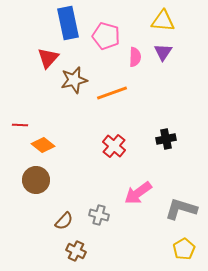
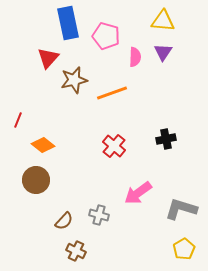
red line: moved 2 px left, 5 px up; rotated 70 degrees counterclockwise
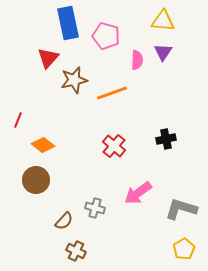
pink semicircle: moved 2 px right, 3 px down
gray cross: moved 4 px left, 7 px up
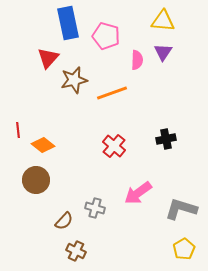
red line: moved 10 px down; rotated 28 degrees counterclockwise
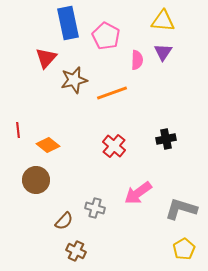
pink pentagon: rotated 12 degrees clockwise
red triangle: moved 2 px left
orange diamond: moved 5 px right
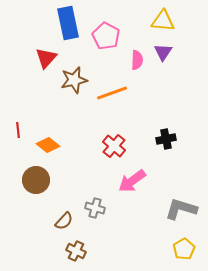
pink arrow: moved 6 px left, 12 px up
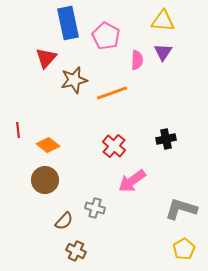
brown circle: moved 9 px right
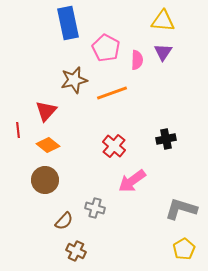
pink pentagon: moved 12 px down
red triangle: moved 53 px down
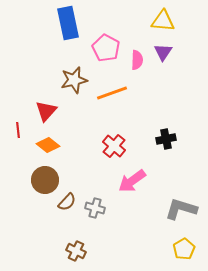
brown semicircle: moved 3 px right, 19 px up
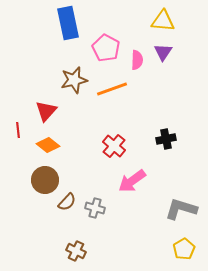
orange line: moved 4 px up
